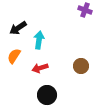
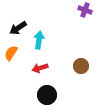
orange semicircle: moved 3 px left, 3 px up
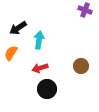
black circle: moved 6 px up
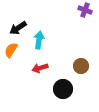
orange semicircle: moved 3 px up
black circle: moved 16 px right
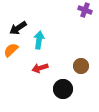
orange semicircle: rotated 14 degrees clockwise
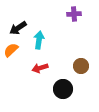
purple cross: moved 11 px left, 4 px down; rotated 24 degrees counterclockwise
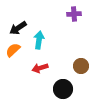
orange semicircle: moved 2 px right
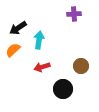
red arrow: moved 2 px right, 1 px up
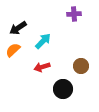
cyan arrow: moved 4 px right, 1 px down; rotated 36 degrees clockwise
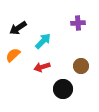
purple cross: moved 4 px right, 9 px down
orange semicircle: moved 5 px down
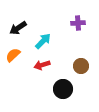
red arrow: moved 2 px up
